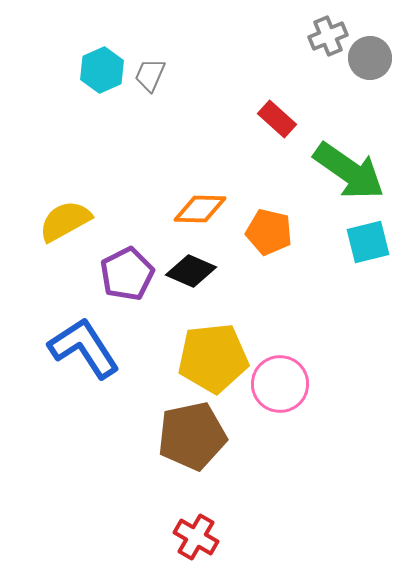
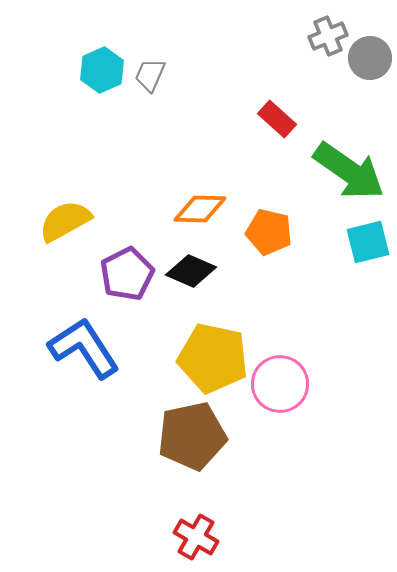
yellow pentagon: rotated 18 degrees clockwise
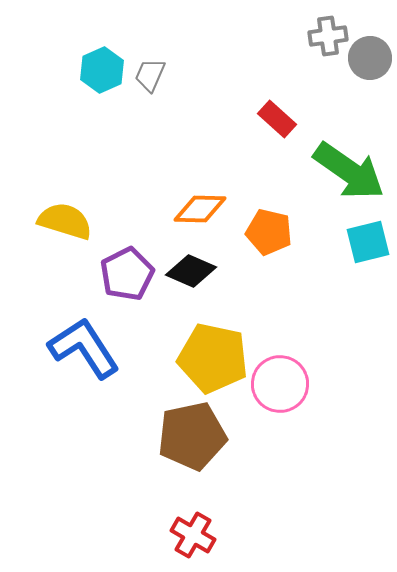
gray cross: rotated 15 degrees clockwise
yellow semicircle: rotated 46 degrees clockwise
red cross: moved 3 px left, 2 px up
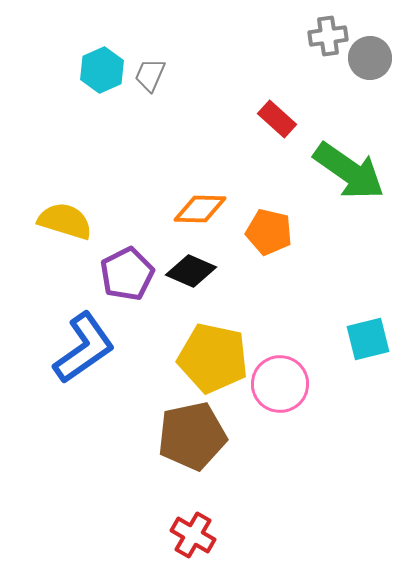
cyan square: moved 97 px down
blue L-shape: rotated 88 degrees clockwise
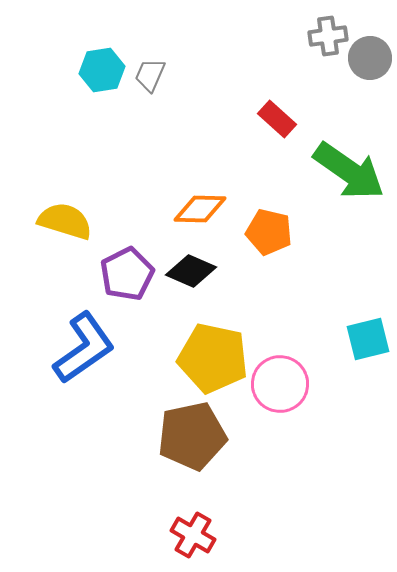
cyan hexagon: rotated 15 degrees clockwise
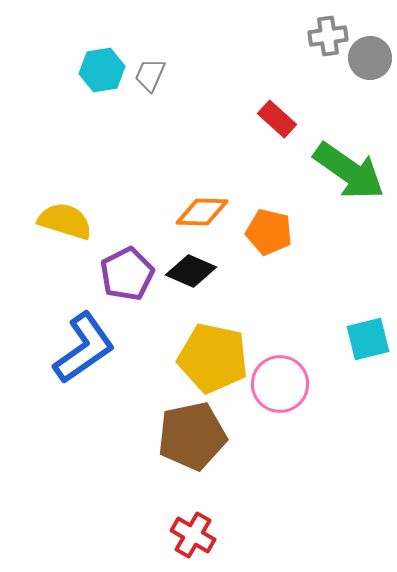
orange diamond: moved 2 px right, 3 px down
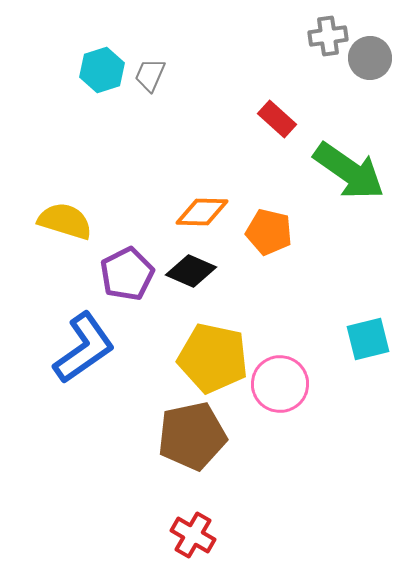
cyan hexagon: rotated 9 degrees counterclockwise
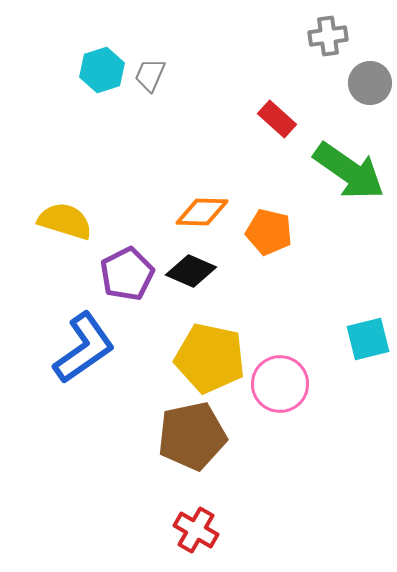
gray circle: moved 25 px down
yellow pentagon: moved 3 px left
red cross: moved 3 px right, 5 px up
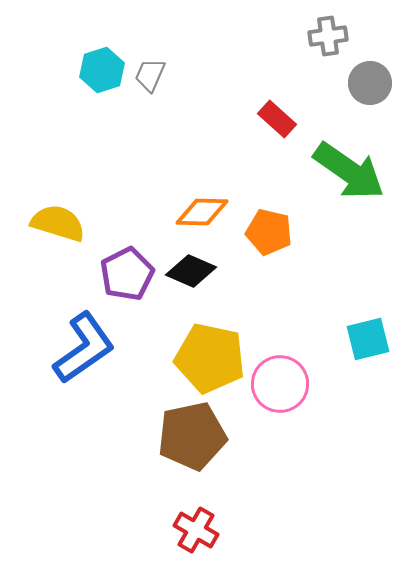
yellow semicircle: moved 7 px left, 2 px down
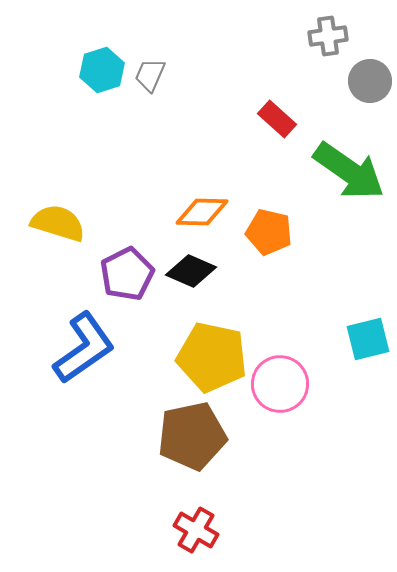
gray circle: moved 2 px up
yellow pentagon: moved 2 px right, 1 px up
